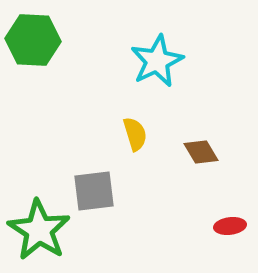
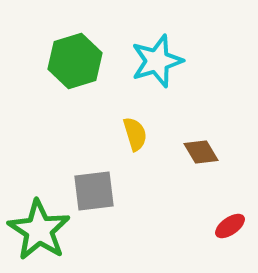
green hexagon: moved 42 px right, 21 px down; rotated 20 degrees counterclockwise
cyan star: rotated 8 degrees clockwise
red ellipse: rotated 28 degrees counterclockwise
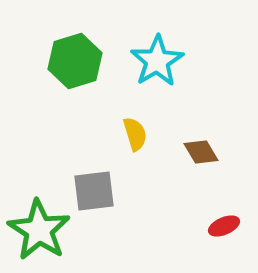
cyan star: rotated 14 degrees counterclockwise
red ellipse: moved 6 px left; rotated 12 degrees clockwise
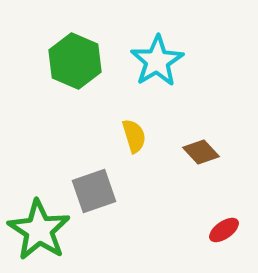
green hexagon: rotated 20 degrees counterclockwise
yellow semicircle: moved 1 px left, 2 px down
brown diamond: rotated 12 degrees counterclockwise
gray square: rotated 12 degrees counterclockwise
red ellipse: moved 4 px down; rotated 12 degrees counterclockwise
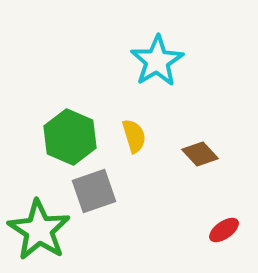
green hexagon: moved 5 px left, 76 px down
brown diamond: moved 1 px left, 2 px down
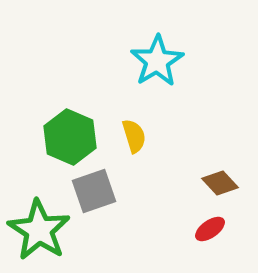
brown diamond: moved 20 px right, 29 px down
red ellipse: moved 14 px left, 1 px up
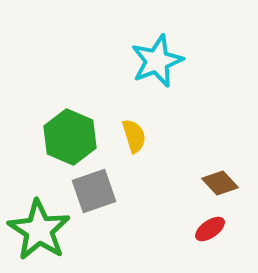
cyan star: rotated 10 degrees clockwise
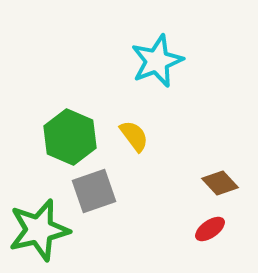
yellow semicircle: rotated 20 degrees counterclockwise
green star: rotated 26 degrees clockwise
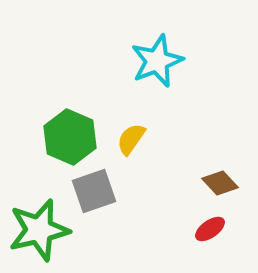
yellow semicircle: moved 3 px left, 3 px down; rotated 108 degrees counterclockwise
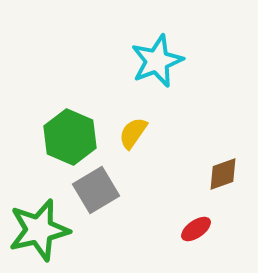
yellow semicircle: moved 2 px right, 6 px up
brown diamond: moved 3 px right, 9 px up; rotated 66 degrees counterclockwise
gray square: moved 2 px right, 1 px up; rotated 12 degrees counterclockwise
red ellipse: moved 14 px left
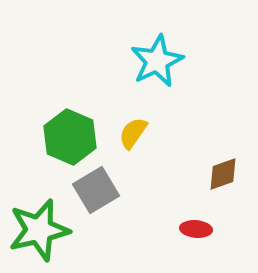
cyan star: rotated 4 degrees counterclockwise
red ellipse: rotated 40 degrees clockwise
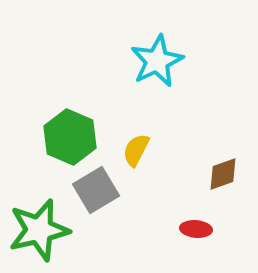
yellow semicircle: moved 3 px right, 17 px down; rotated 8 degrees counterclockwise
